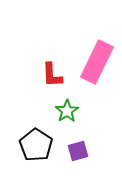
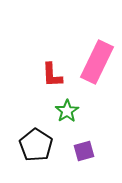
purple square: moved 6 px right
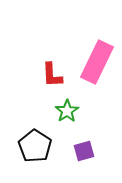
black pentagon: moved 1 px left, 1 px down
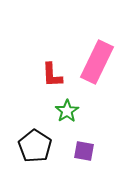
purple square: rotated 25 degrees clockwise
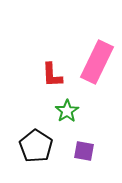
black pentagon: moved 1 px right
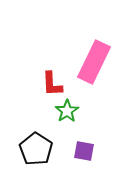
pink rectangle: moved 3 px left
red L-shape: moved 9 px down
black pentagon: moved 3 px down
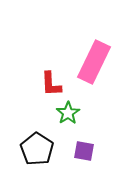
red L-shape: moved 1 px left
green star: moved 1 px right, 2 px down
black pentagon: moved 1 px right
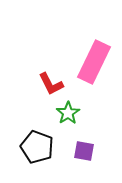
red L-shape: rotated 24 degrees counterclockwise
black pentagon: moved 2 px up; rotated 12 degrees counterclockwise
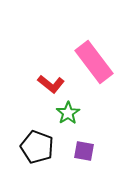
pink rectangle: rotated 63 degrees counterclockwise
red L-shape: rotated 24 degrees counterclockwise
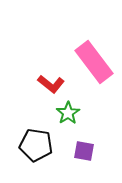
black pentagon: moved 1 px left, 2 px up; rotated 12 degrees counterclockwise
